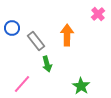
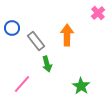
pink cross: moved 1 px up
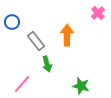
blue circle: moved 6 px up
green star: rotated 18 degrees counterclockwise
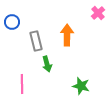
gray rectangle: rotated 24 degrees clockwise
pink line: rotated 42 degrees counterclockwise
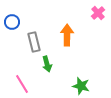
gray rectangle: moved 2 px left, 1 px down
pink line: rotated 30 degrees counterclockwise
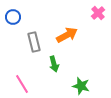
blue circle: moved 1 px right, 5 px up
orange arrow: rotated 60 degrees clockwise
green arrow: moved 7 px right
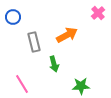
green star: rotated 18 degrees counterclockwise
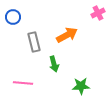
pink cross: rotated 16 degrees clockwise
pink line: moved 1 px right, 1 px up; rotated 54 degrees counterclockwise
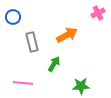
gray rectangle: moved 2 px left
green arrow: rotated 133 degrees counterclockwise
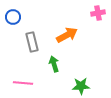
pink cross: rotated 16 degrees clockwise
green arrow: rotated 49 degrees counterclockwise
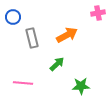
gray rectangle: moved 4 px up
green arrow: moved 3 px right; rotated 63 degrees clockwise
